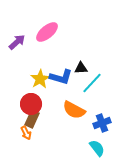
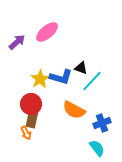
black triangle: rotated 24 degrees clockwise
cyan line: moved 2 px up
brown rectangle: rotated 12 degrees counterclockwise
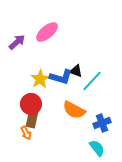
black triangle: moved 5 px left, 3 px down
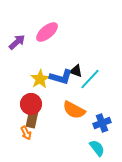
cyan line: moved 2 px left, 2 px up
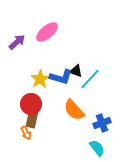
orange semicircle: rotated 20 degrees clockwise
